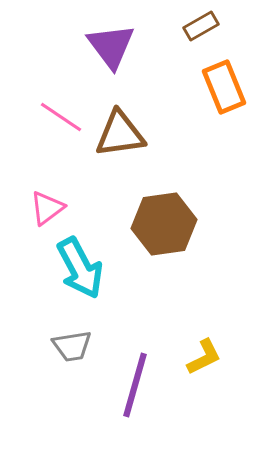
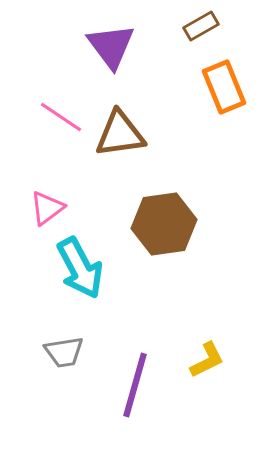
gray trapezoid: moved 8 px left, 6 px down
yellow L-shape: moved 3 px right, 3 px down
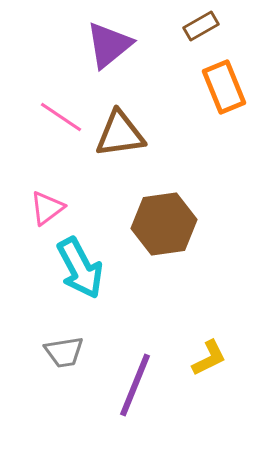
purple triangle: moved 2 px left, 1 px up; rotated 28 degrees clockwise
yellow L-shape: moved 2 px right, 2 px up
purple line: rotated 6 degrees clockwise
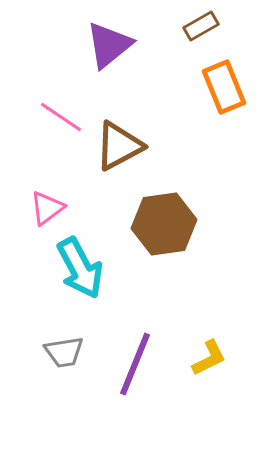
brown triangle: moved 1 px left, 12 px down; rotated 20 degrees counterclockwise
purple line: moved 21 px up
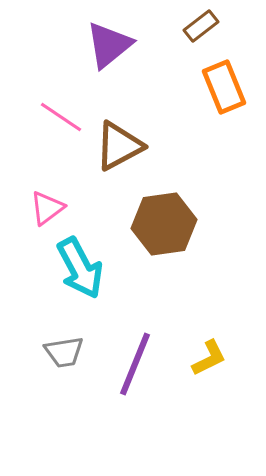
brown rectangle: rotated 8 degrees counterclockwise
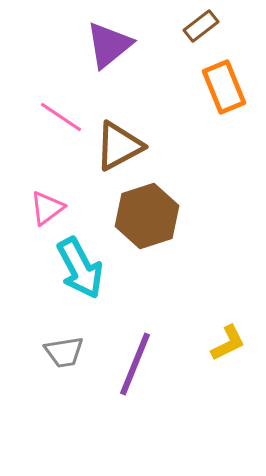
brown hexagon: moved 17 px left, 8 px up; rotated 10 degrees counterclockwise
yellow L-shape: moved 19 px right, 15 px up
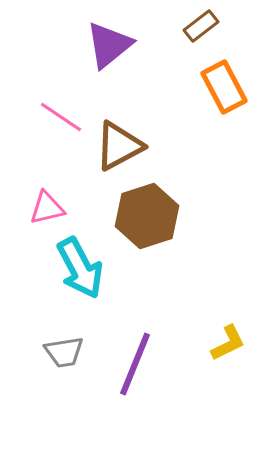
orange rectangle: rotated 6 degrees counterclockwise
pink triangle: rotated 24 degrees clockwise
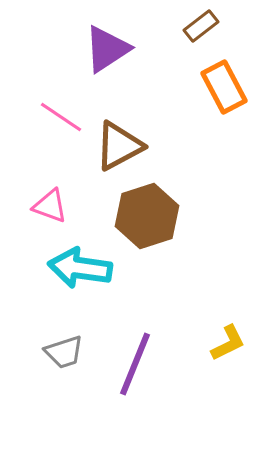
purple triangle: moved 2 px left, 4 px down; rotated 6 degrees clockwise
pink triangle: moved 3 px right, 2 px up; rotated 33 degrees clockwise
cyan arrow: rotated 126 degrees clockwise
gray trapezoid: rotated 9 degrees counterclockwise
